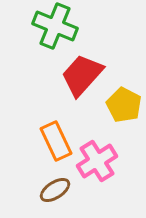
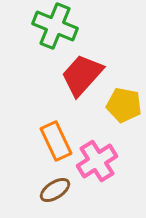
yellow pentagon: rotated 16 degrees counterclockwise
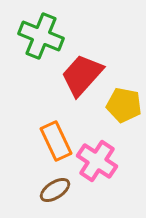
green cross: moved 14 px left, 10 px down
pink cross: rotated 24 degrees counterclockwise
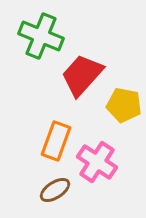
orange rectangle: rotated 45 degrees clockwise
pink cross: moved 1 px down
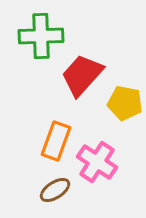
green cross: rotated 24 degrees counterclockwise
yellow pentagon: moved 1 px right, 2 px up
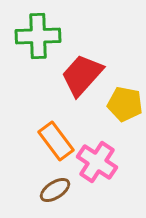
green cross: moved 3 px left
yellow pentagon: moved 1 px down
orange rectangle: rotated 57 degrees counterclockwise
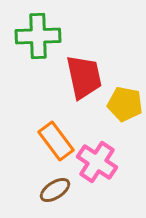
red trapezoid: moved 2 px right, 2 px down; rotated 126 degrees clockwise
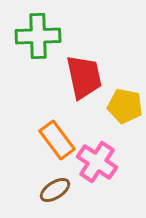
yellow pentagon: moved 2 px down
orange rectangle: moved 1 px right, 1 px up
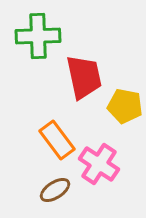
pink cross: moved 2 px right, 2 px down
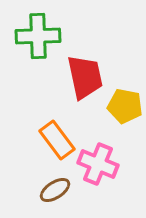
red trapezoid: moved 1 px right
pink cross: moved 1 px left; rotated 12 degrees counterclockwise
